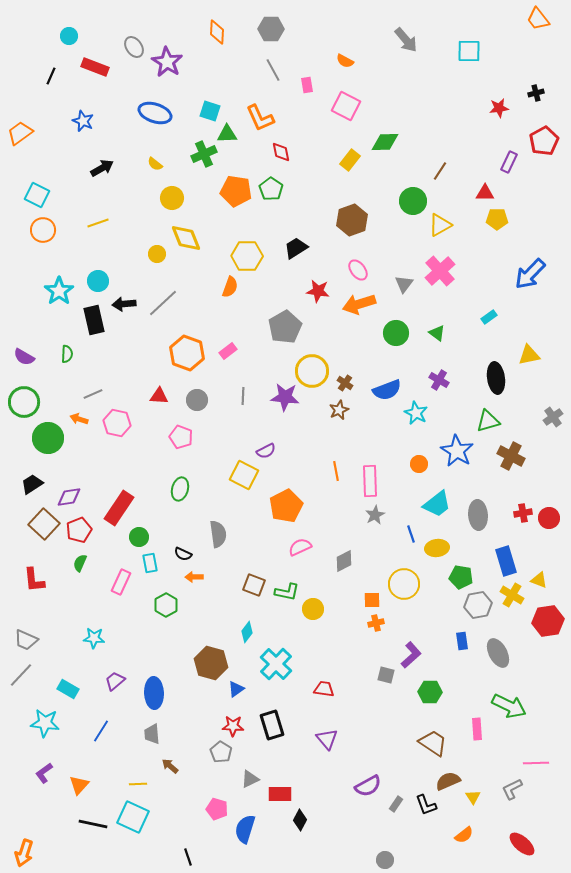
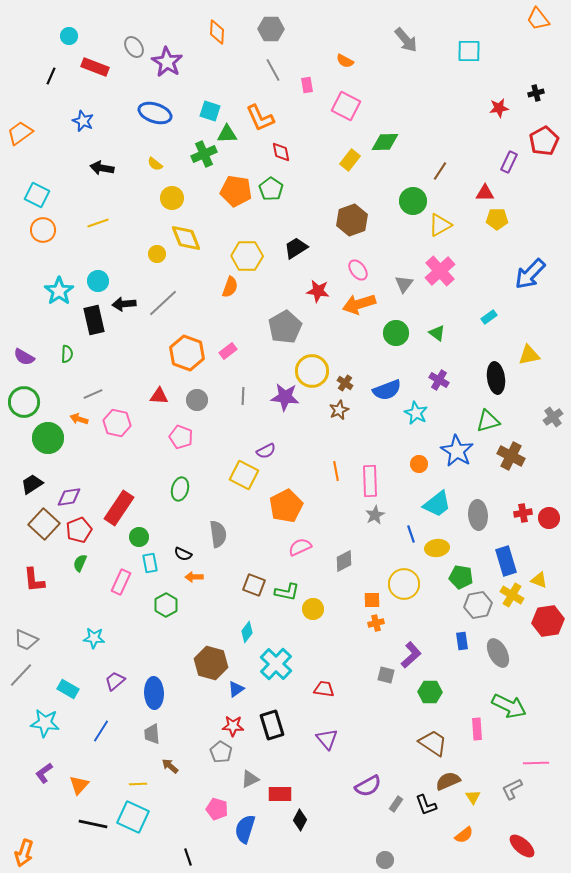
black arrow at (102, 168): rotated 140 degrees counterclockwise
red ellipse at (522, 844): moved 2 px down
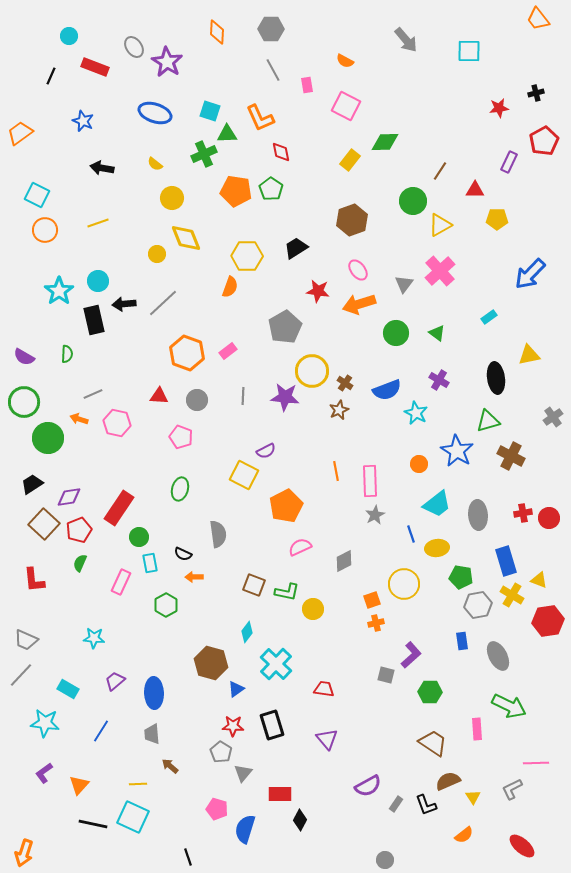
red triangle at (485, 193): moved 10 px left, 3 px up
orange circle at (43, 230): moved 2 px right
orange square at (372, 600): rotated 18 degrees counterclockwise
gray ellipse at (498, 653): moved 3 px down
gray triangle at (250, 779): moved 7 px left, 6 px up; rotated 24 degrees counterclockwise
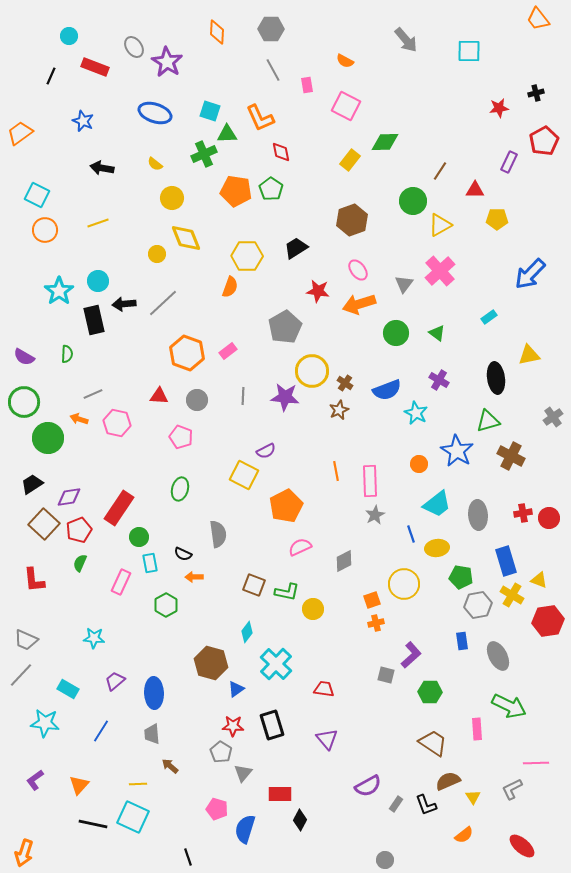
purple L-shape at (44, 773): moved 9 px left, 7 px down
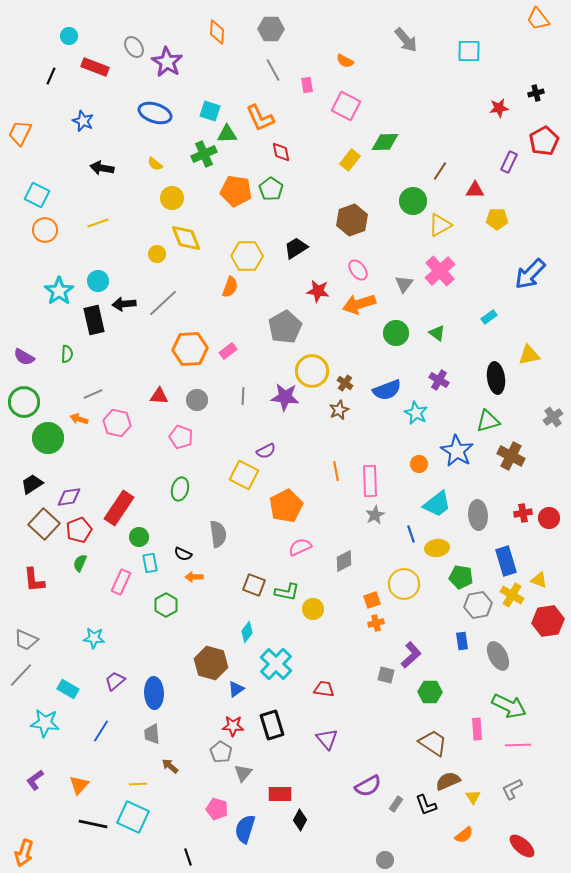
orange trapezoid at (20, 133): rotated 28 degrees counterclockwise
orange hexagon at (187, 353): moved 3 px right, 4 px up; rotated 24 degrees counterclockwise
pink line at (536, 763): moved 18 px left, 18 px up
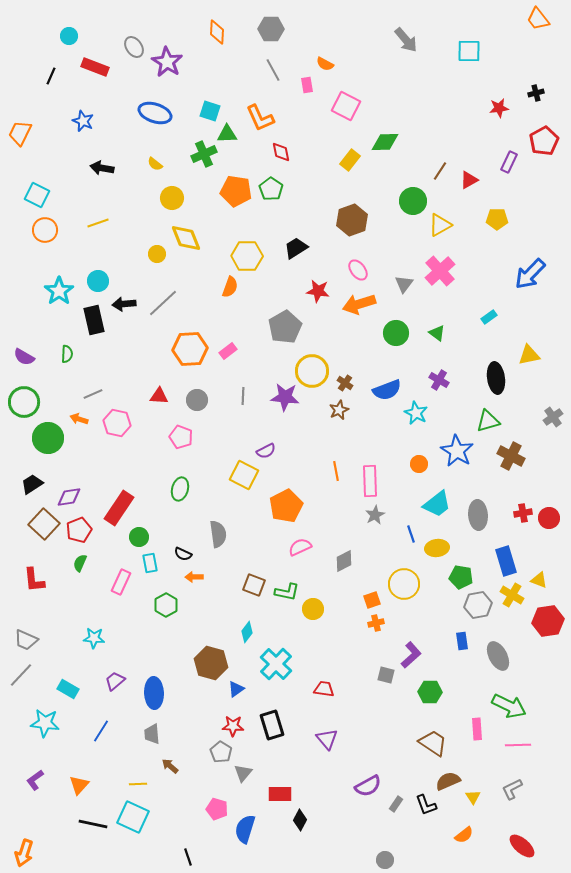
orange semicircle at (345, 61): moved 20 px left, 3 px down
red triangle at (475, 190): moved 6 px left, 10 px up; rotated 30 degrees counterclockwise
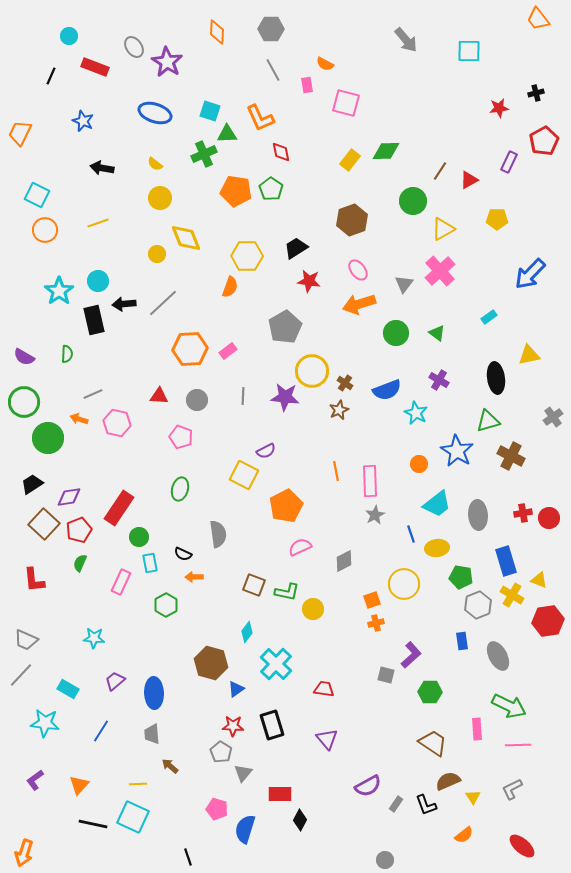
pink square at (346, 106): moved 3 px up; rotated 12 degrees counterclockwise
green diamond at (385, 142): moved 1 px right, 9 px down
yellow circle at (172, 198): moved 12 px left
yellow triangle at (440, 225): moved 3 px right, 4 px down
red star at (318, 291): moved 9 px left, 10 px up
gray hexagon at (478, 605): rotated 12 degrees counterclockwise
